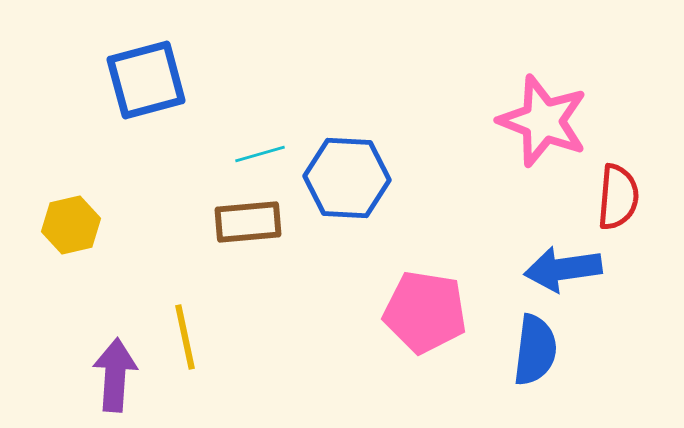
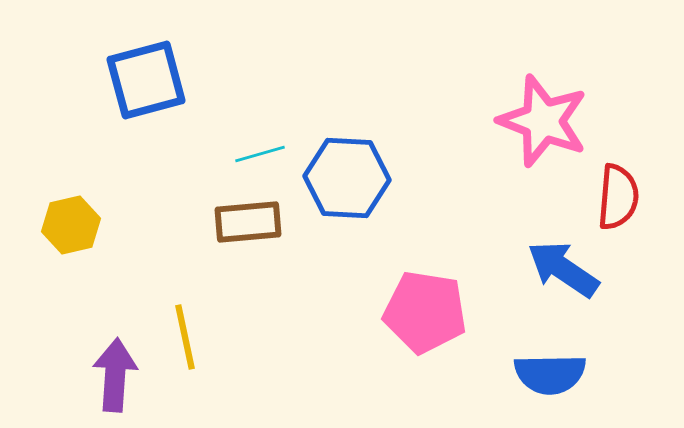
blue arrow: rotated 42 degrees clockwise
blue semicircle: moved 15 px right, 24 px down; rotated 82 degrees clockwise
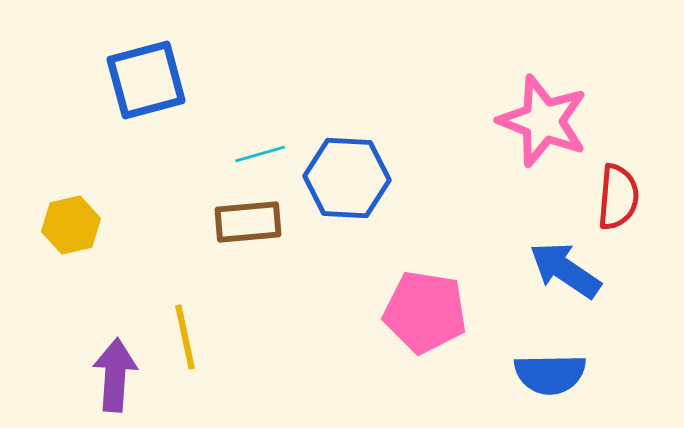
blue arrow: moved 2 px right, 1 px down
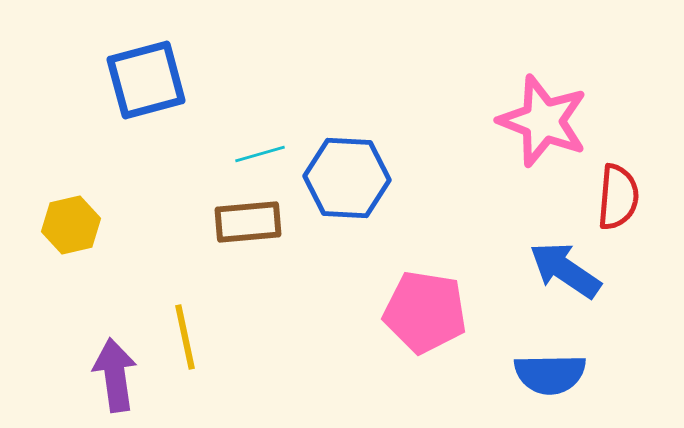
purple arrow: rotated 12 degrees counterclockwise
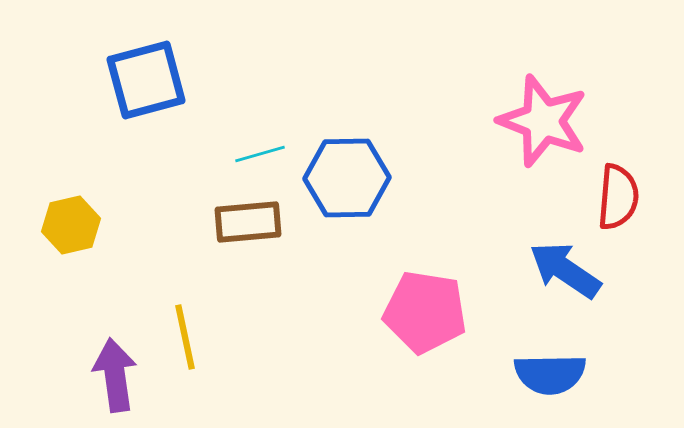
blue hexagon: rotated 4 degrees counterclockwise
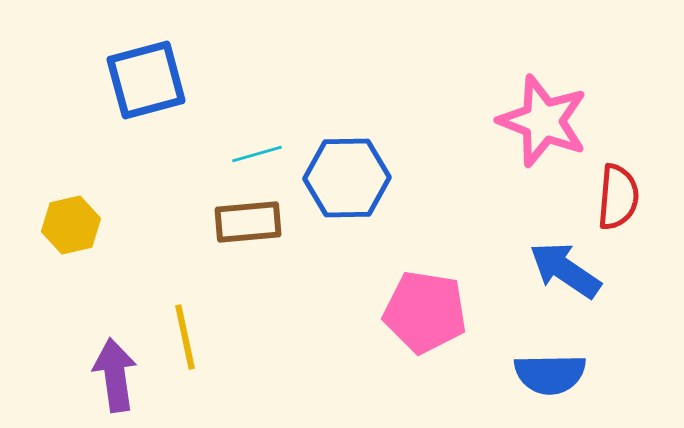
cyan line: moved 3 px left
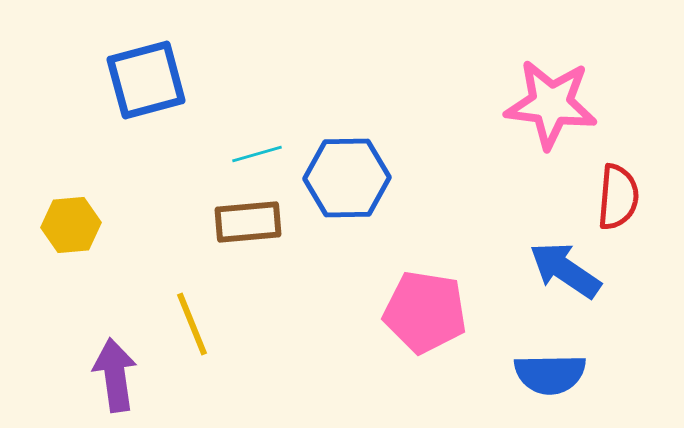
pink star: moved 8 px right, 17 px up; rotated 14 degrees counterclockwise
yellow hexagon: rotated 8 degrees clockwise
yellow line: moved 7 px right, 13 px up; rotated 10 degrees counterclockwise
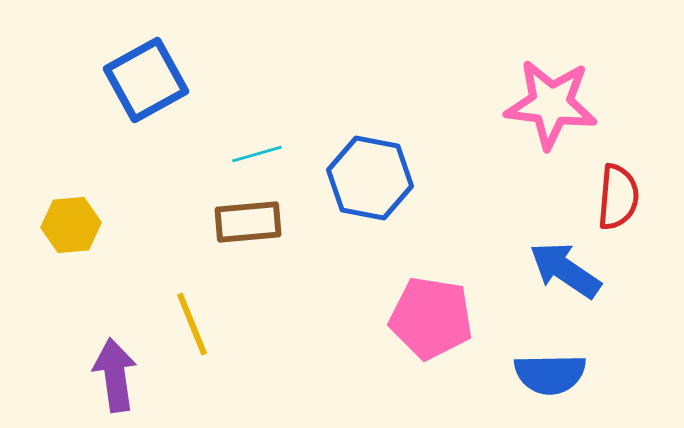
blue square: rotated 14 degrees counterclockwise
blue hexagon: moved 23 px right; rotated 12 degrees clockwise
pink pentagon: moved 6 px right, 6 px down
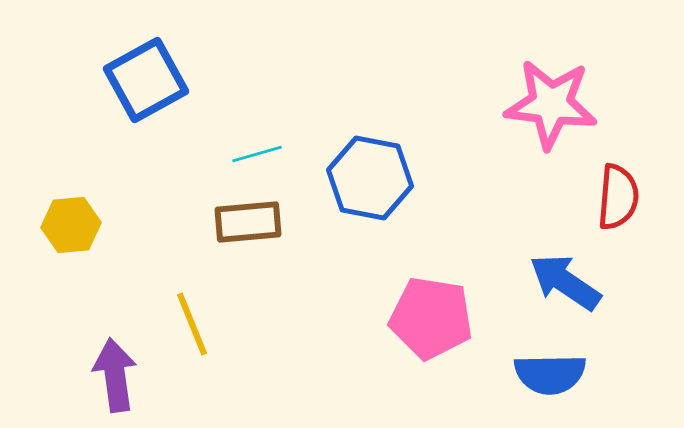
blue arrow: moved 12 px down
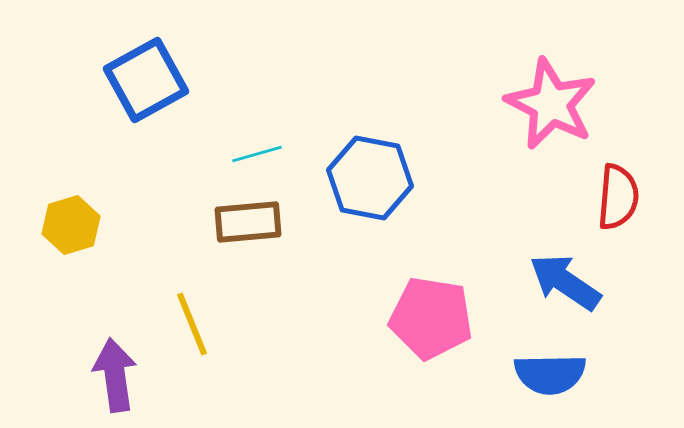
pink star: rotated 20 degrees clockwise
yellow hexagon: rotated 12 degrees counterclockwise
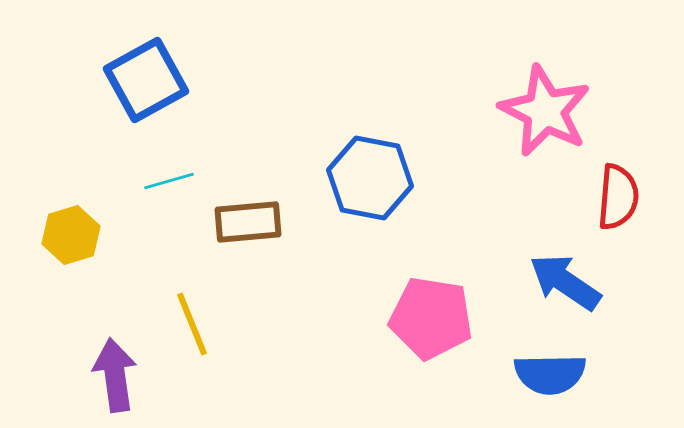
pink star: moved 6 px left, 7 px down
cyan line: moved 88 px left, 27 px down
yellow hexagon: moved 10 px down
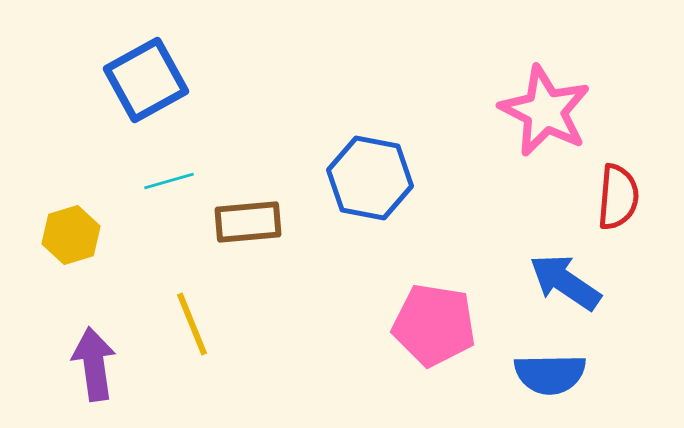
pink pentagon: moved 3 px right, 7 px down
purple arrow: moved 21 px left, 11 px up
